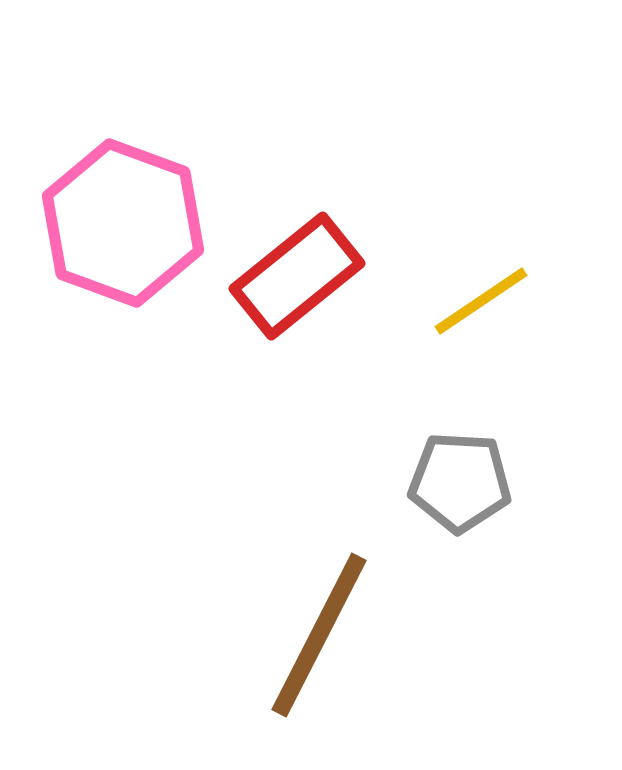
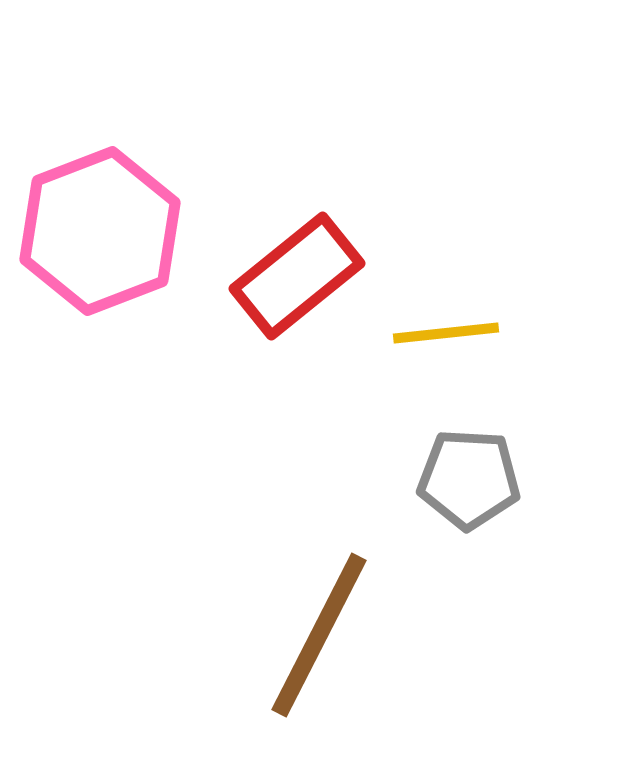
pink hexagon: moved 23 px left, 8 px down; rotated 19 degrees clockwise
yellow line: moved 35 px left, 32 px down; rotated 28 degrees clockwise
gray pentagon: moved 9 px right, 3 px up
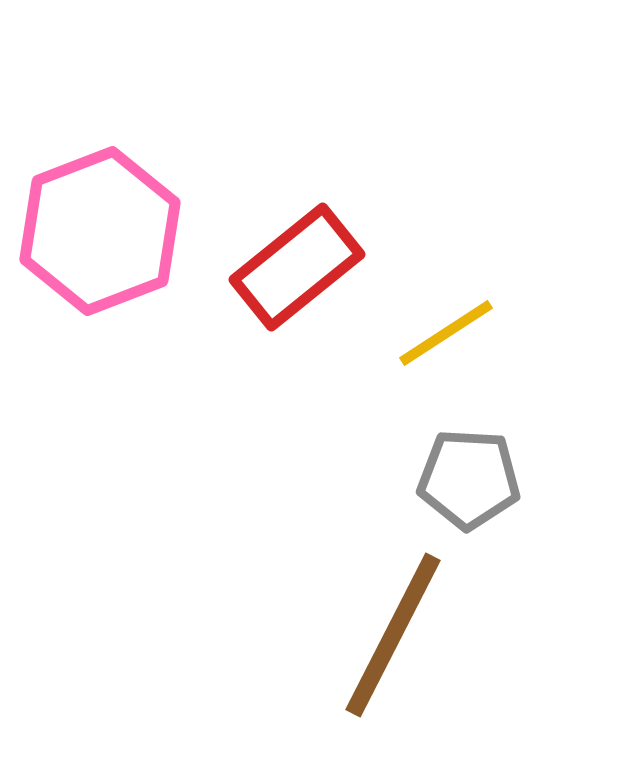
red rectangle: moved 9 px up
yellow line: rotated 27 degrees counterclockwise
brown line: moved 74 px right
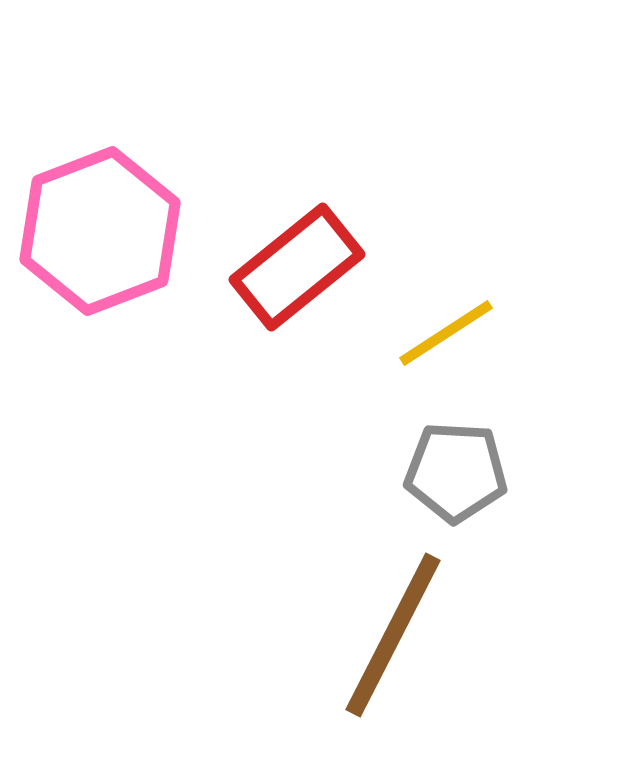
gray pentagon: moved 13 px left, 7 px up
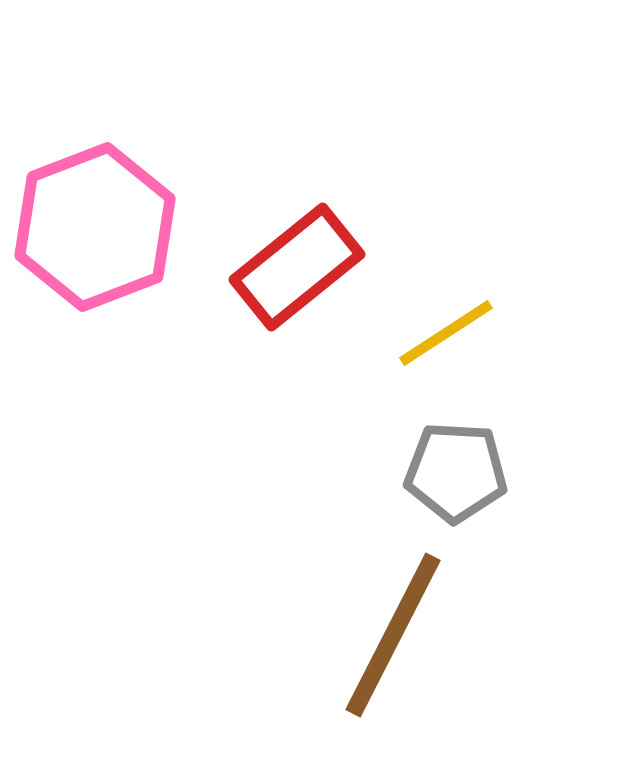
pink hexagon: moved 5 px left, 4 px up
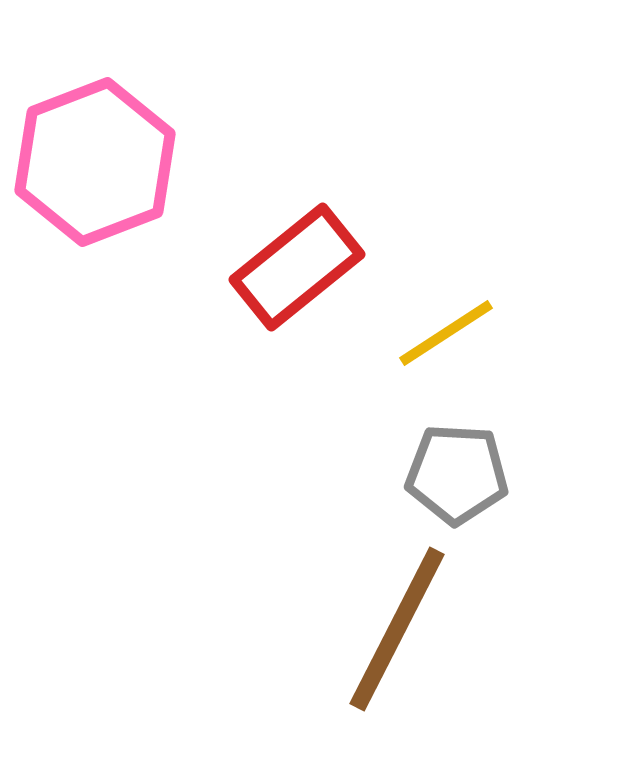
pink hexagon: moved 65 px up
gray pentagon: moved 1 px right, 2 px down
brown line: moved 4 px right, 6 px up
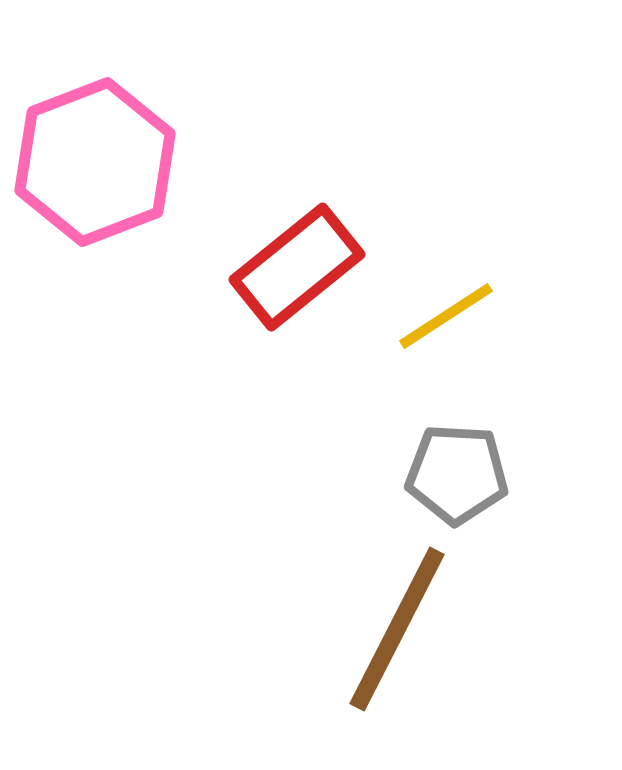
yellow line: moved 17 px up
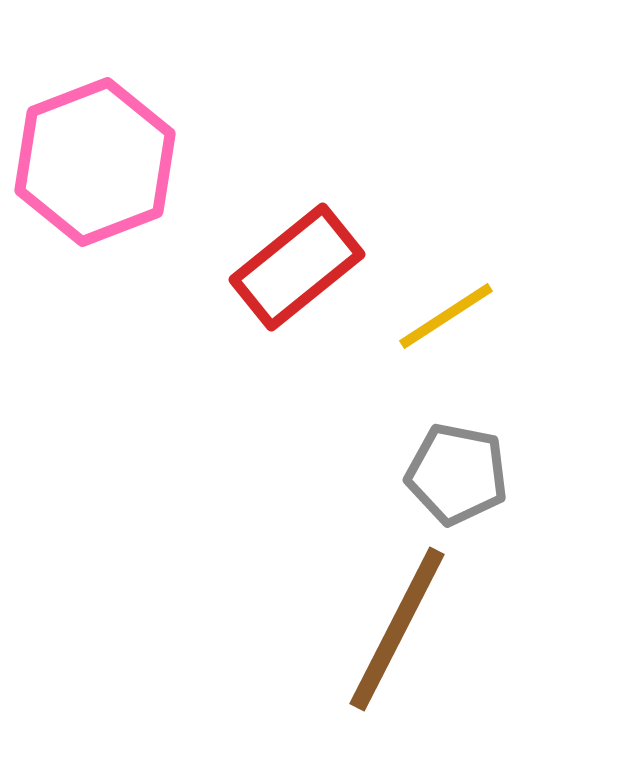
gray pentagon: rotated 8 degrees clockwise
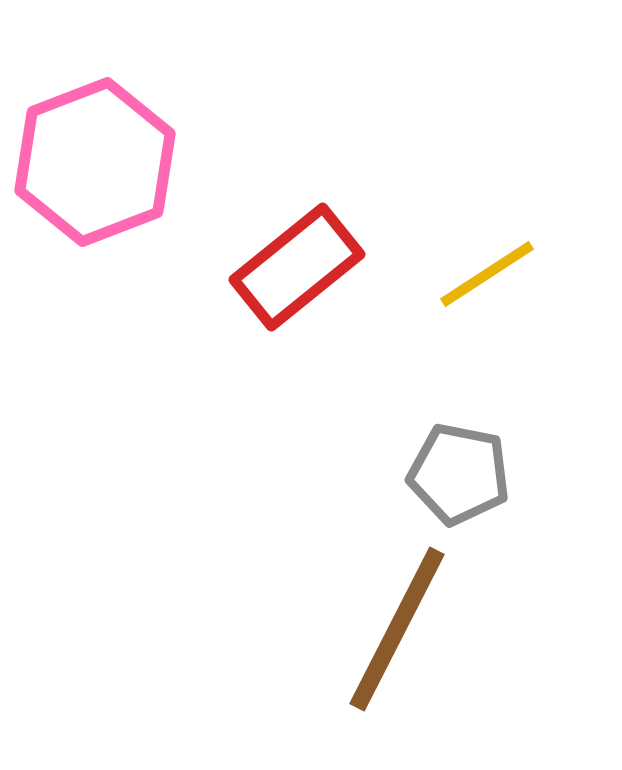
yellow line: moved 41 px right, 42 px up
gray pentagon: moved 2 px right
